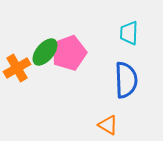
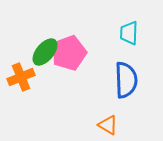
orange cross: moved 4 px right, 9 px down; rotated 8 degrees clockwise
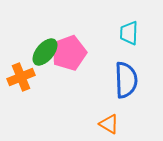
orange triangle: moved 1 px right, 1 px up
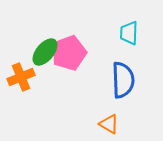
blue semicircle: moved 3 px left
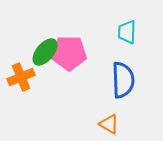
cyan trapezoid: moved 2 px left, 1 px up
pink pentagon: rotated 20 degrees clockwise
